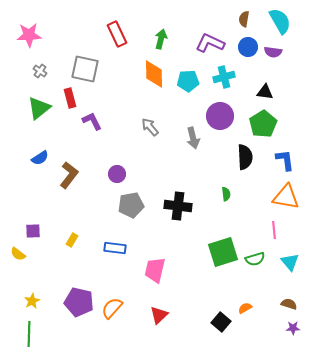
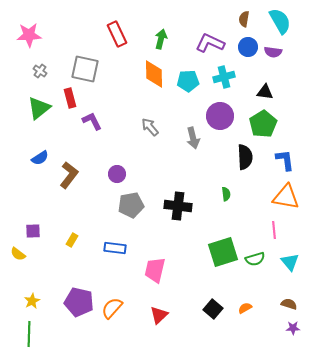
black square at (221, 322): moved 8 px left, 13 px up
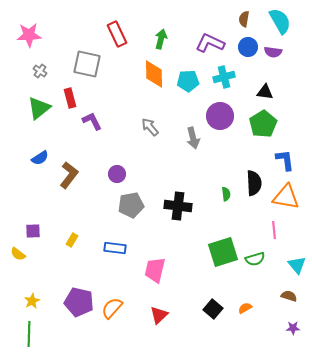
gray square at (85, 69): moved 2 px right, 5 px up
black semicircle at (245, 157): moved 9 px right, 26 px down
cyan triangle at (290, 262): moved 7 px right, 3 px down
brown semicircle at (289, 304): moved 8 px up
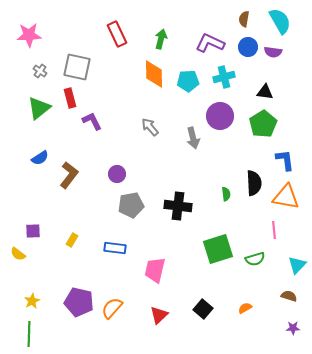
gray square at (87, 64): moved 10 px left, 3 px down
green square at (223, 252): moved 5 px left, 3 px up
cyan triangle at (297, 265): rotated 24 degrees clockwise
black square at (213, 309): moved 10 px left
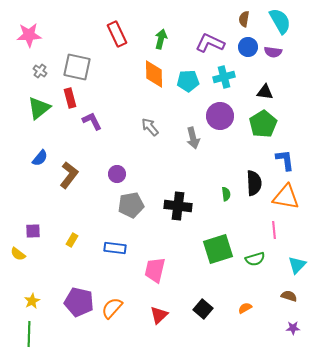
blue semicircle at (40, 158): rotated 18 degrees counterclockwise
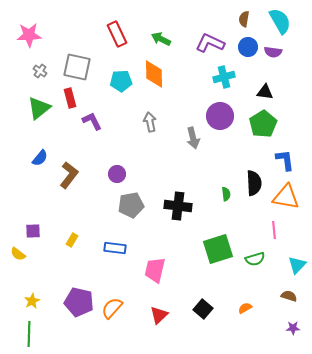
green arrow at (161, 39): rotated 78 degrees counterclockwise
cyan pentagon at (188, 81): moved 67 px left
gray arrow at (150, 127): moved 5 px up; rotated 30 degrees clockwise
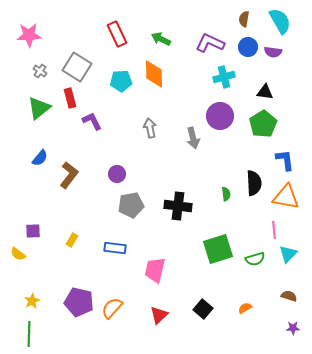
gray square at (77, 67): rotated 20 degrees clockwise
gray arrow at (150, 122): moved 6 px down
cyan triangle at (297, 265): moved 9 px left, 11 px up
